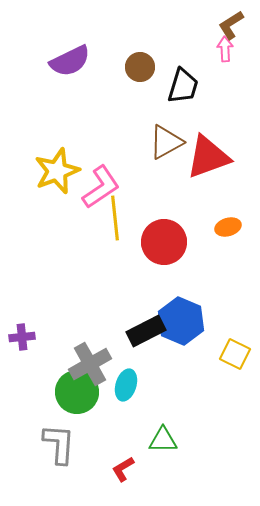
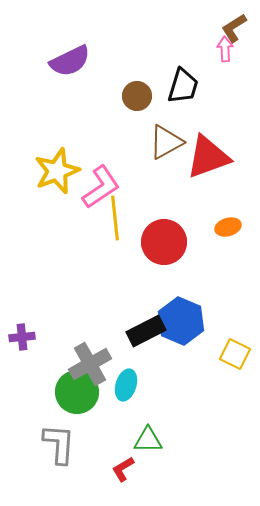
brown L-shape: moved 3 px right, 3 px down
brown circle: moved 3 px left, 29 px down
green triangle: moved 15 px left
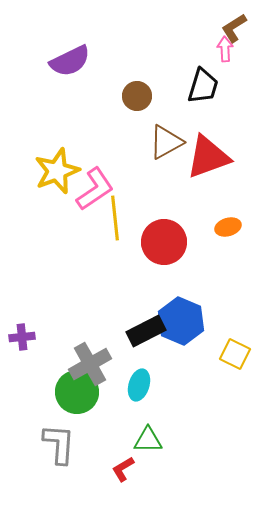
black trapezoid: moved 20 px right
pink L-shape: moved 6 px left, 2 px down
cyan ellipse: moved 13 px right
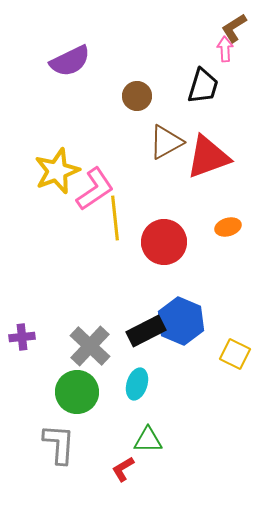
gray cross: moved 18 px up; rotated 18 degrees counterclockwise
cyan ellipse: moved 2 px left, 1 px up
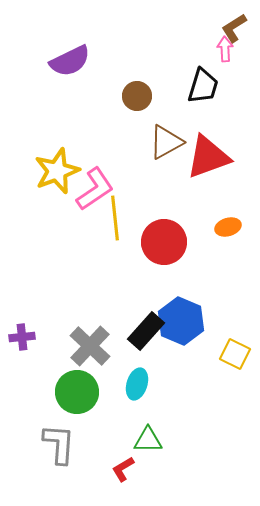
black rectangle: rotated 21 degrees counterclockwise
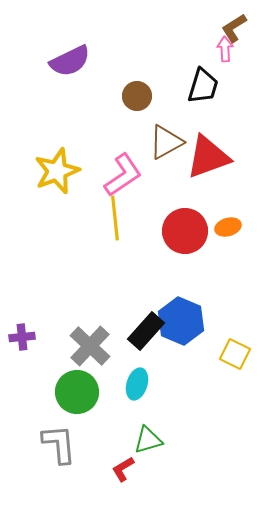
pink L-shape: moved 28 px right, 14 px up
red circle: moved 21 px right, 11 px up
green triangle: rotated 16 degrees counterclockwise
gray L-shape: rotated 9 degrees counterclockwise
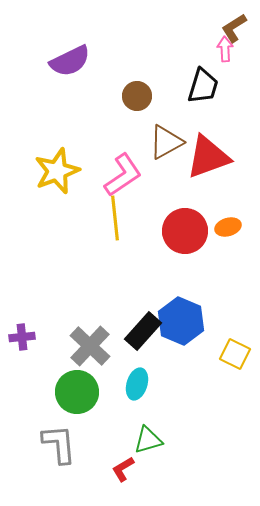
black rectangle: moved 3 px left
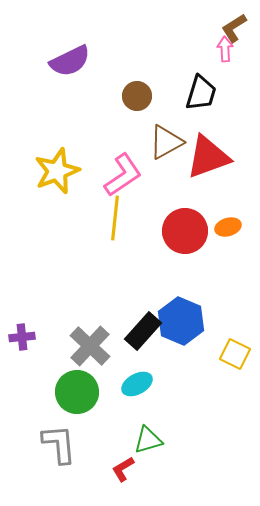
black trapezoid: moved 2 px left, 7 px down
yellow line: rotated 12 degrees clockwise
cyan ellipse: rotated 44 degrees clockwise
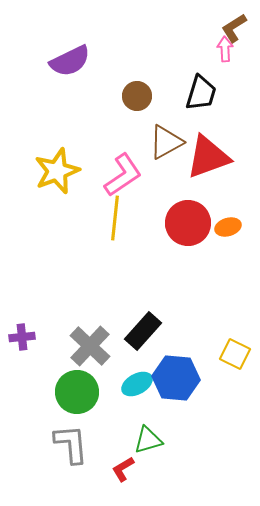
red circle: moved 3 px right, 8 px up
blue hexagon: moved 5 px left, 57 px down; rotated 18 degrees counterclockwise
gray L-shape: moved 12 px right
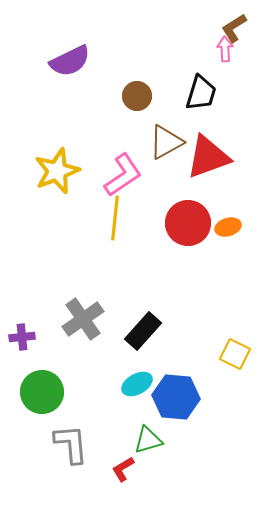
gray cross: moved 7 px left, 27 px up; rotated 12 degrees clockwise
blue hexagon: moved 19 px down
green circle: moved 35 px left
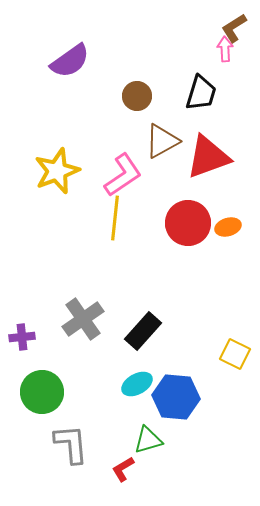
purple semicircle: rotated 9 degrees counterclockwise
brown triangle: moved 4 px left, 1 px up
